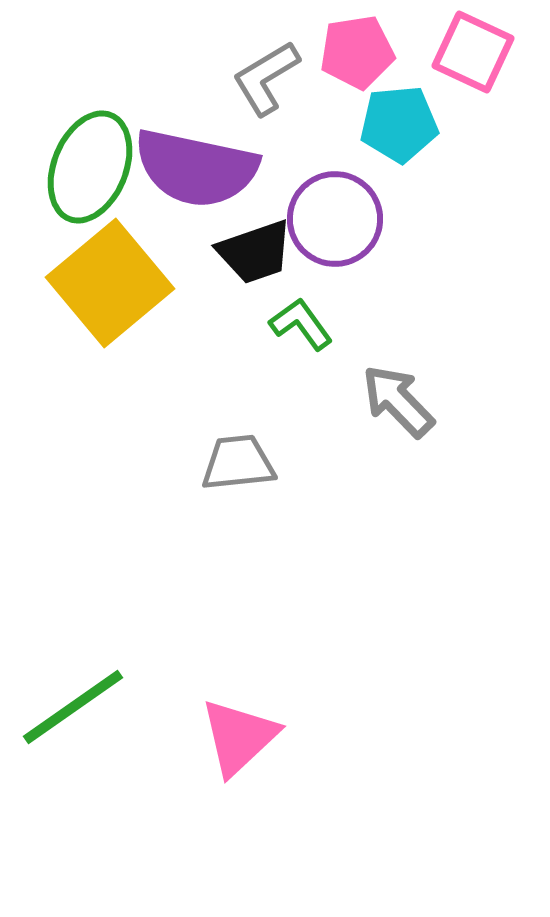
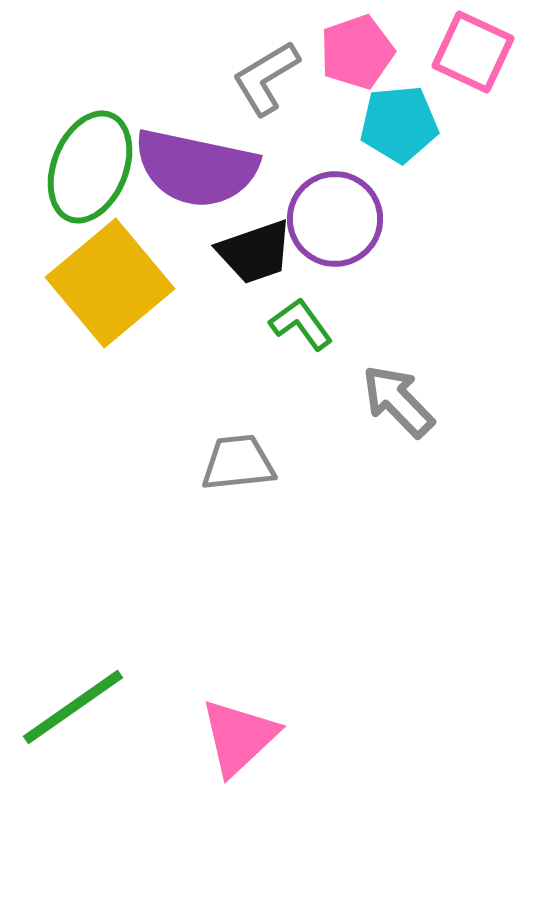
pink pentagon: rotated 10 degrees counterclockwise
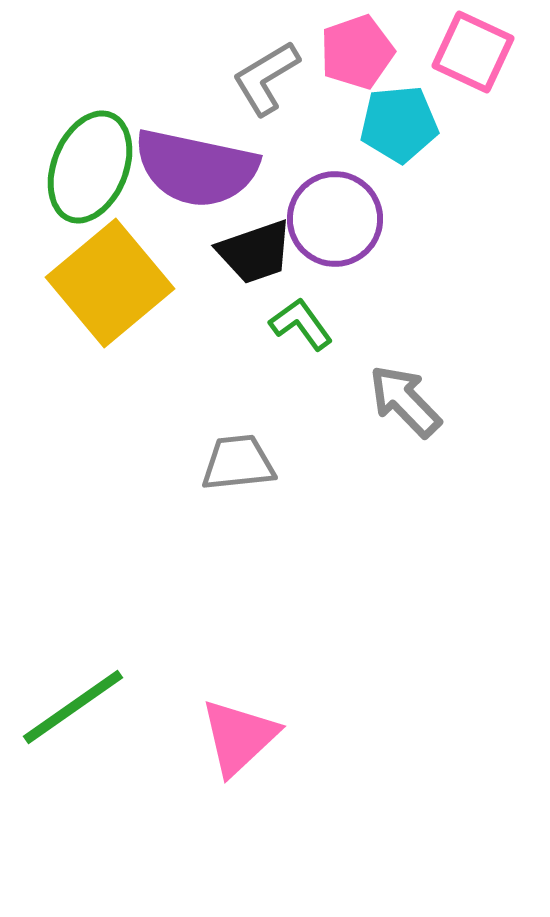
gray arrow: moved 7 px right
